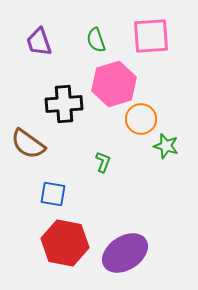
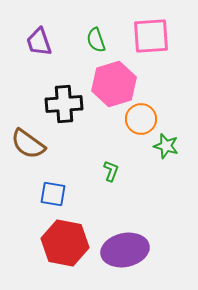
green L-shape: moved 8 px right, 9 px down
purple ellipse: moved 3 px up; rotated 21 degrees clockwise
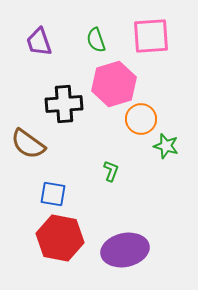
red hexagon: moved 5 px left, 5 px up
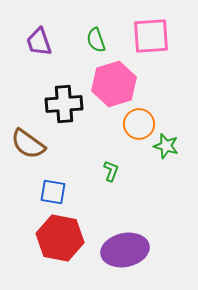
orange circle: moved 2 px left, 5 px down
blue square: moved 2 px up
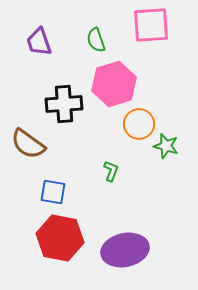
pink square: moved 11 px up
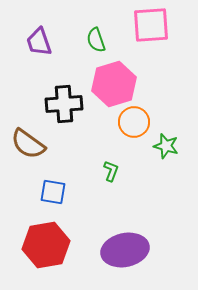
orange circle: moved 5 px left, 2 px up
red hexagon: moved 14 px left, 7 px down; rotated 21 degrees counterclockwise
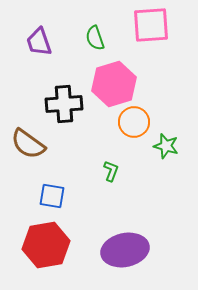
green semicircle: moved 1 px left, 2 px up
blue square: moved 1 px left, 4 px down
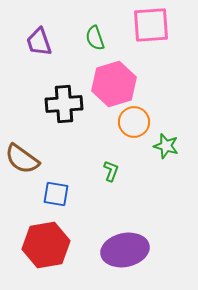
brown semicircle: moved 6 px left, 15 px down
blue square: moved 4 px right, 2 px up
